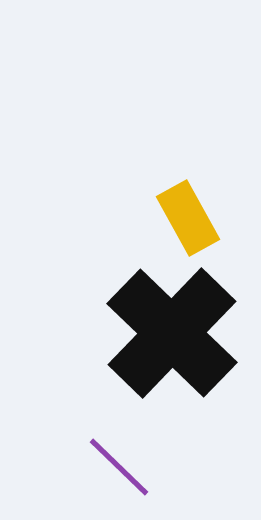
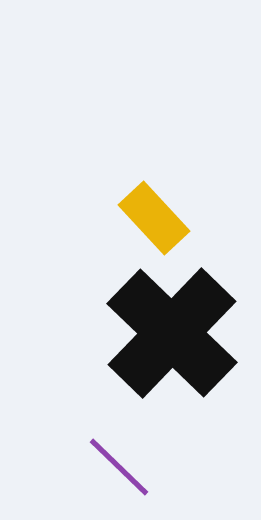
yellow rectangle: moved 34 px left; rotated 14 degrees counterclockwise
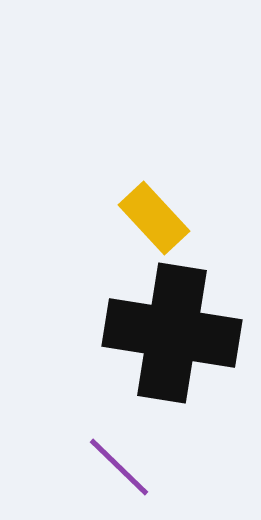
black cross: rotated 35 degrees counterclockwise
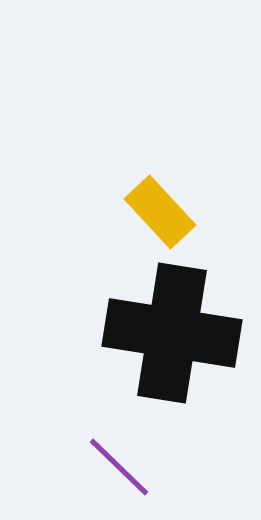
yellow rectangle: moved 6 px right, 6 px up
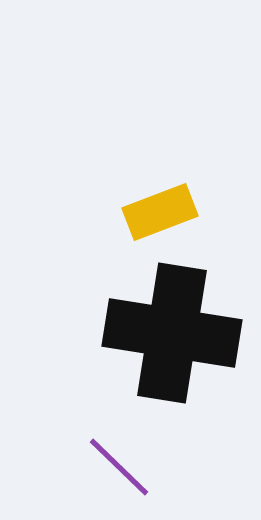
yellow rectangle: rotated 68 degrees counterclockwise
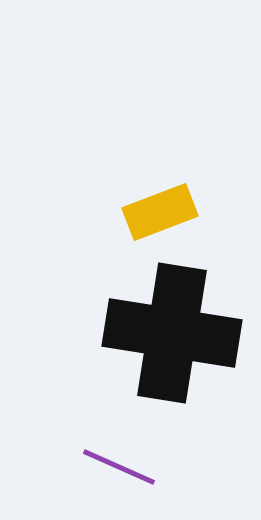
purple line: rotated 20 degrees counterclockwise
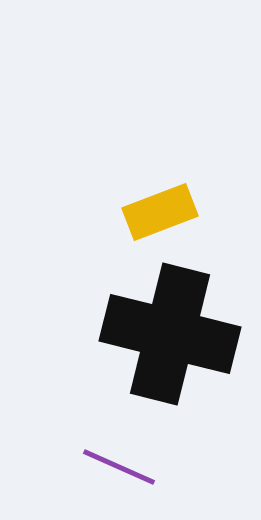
black cross: moved 2 px left, 1 px down; rotated 5 degrees clockwise
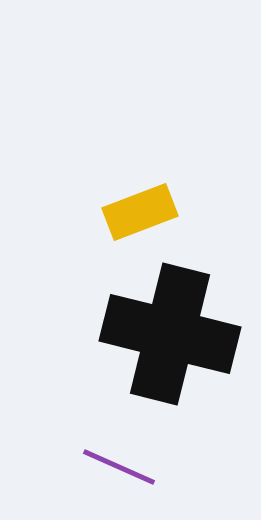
yellow rectangle: moved 20 px left
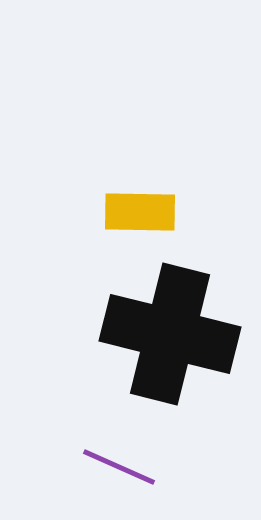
yellow rectangle: rotated 22 degrees clockwise
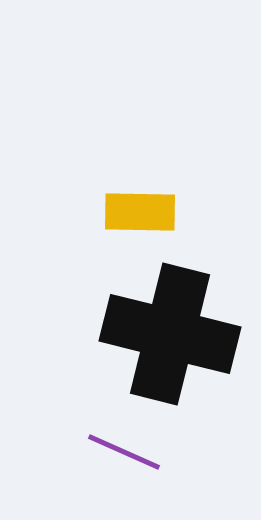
purple line: moved 5 px right, 15 px up
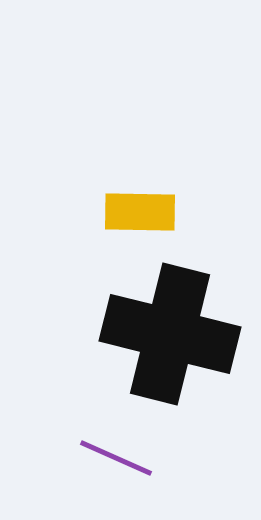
purple line: moved 8 px left, 6 px down
